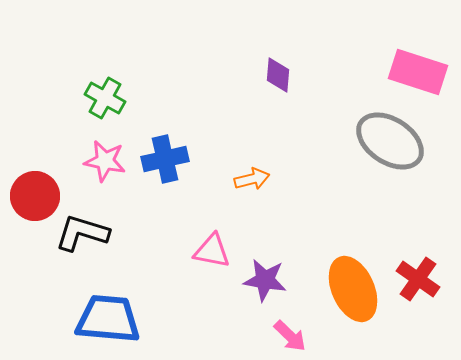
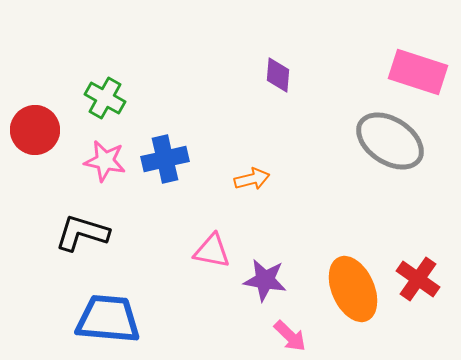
red circle: moved 66 px up
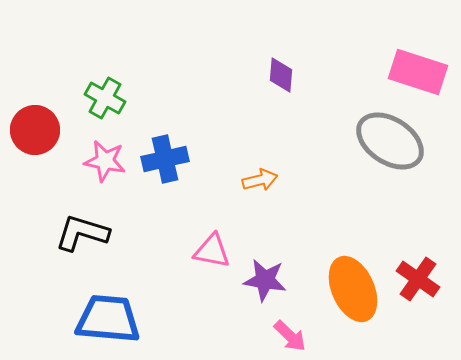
purple diamond: moved 3 px right
orange arrow: moved 8 px right, 1 px down
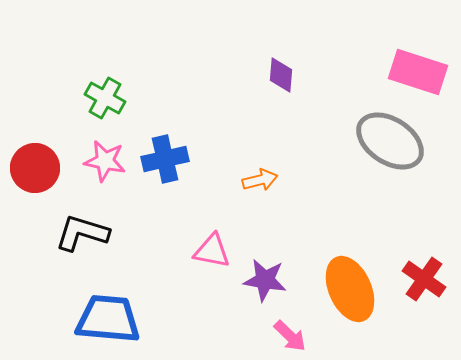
red circle: moved 38 px down
red cross: moved 6 px right
orange ellipse: moved 3 px left
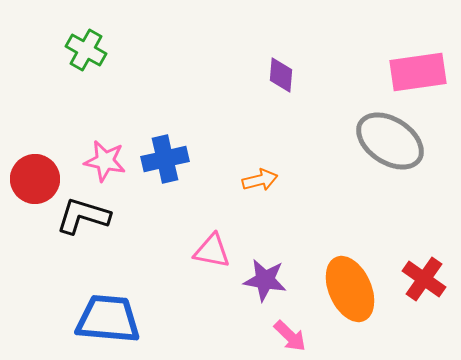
pink rectangle: rotated 26 degrees counterclockwise
green cross: moved 19 px left, 48 px up
red circle: moved 11 px down
black L-shape: moved 1 px right, 17 px up
